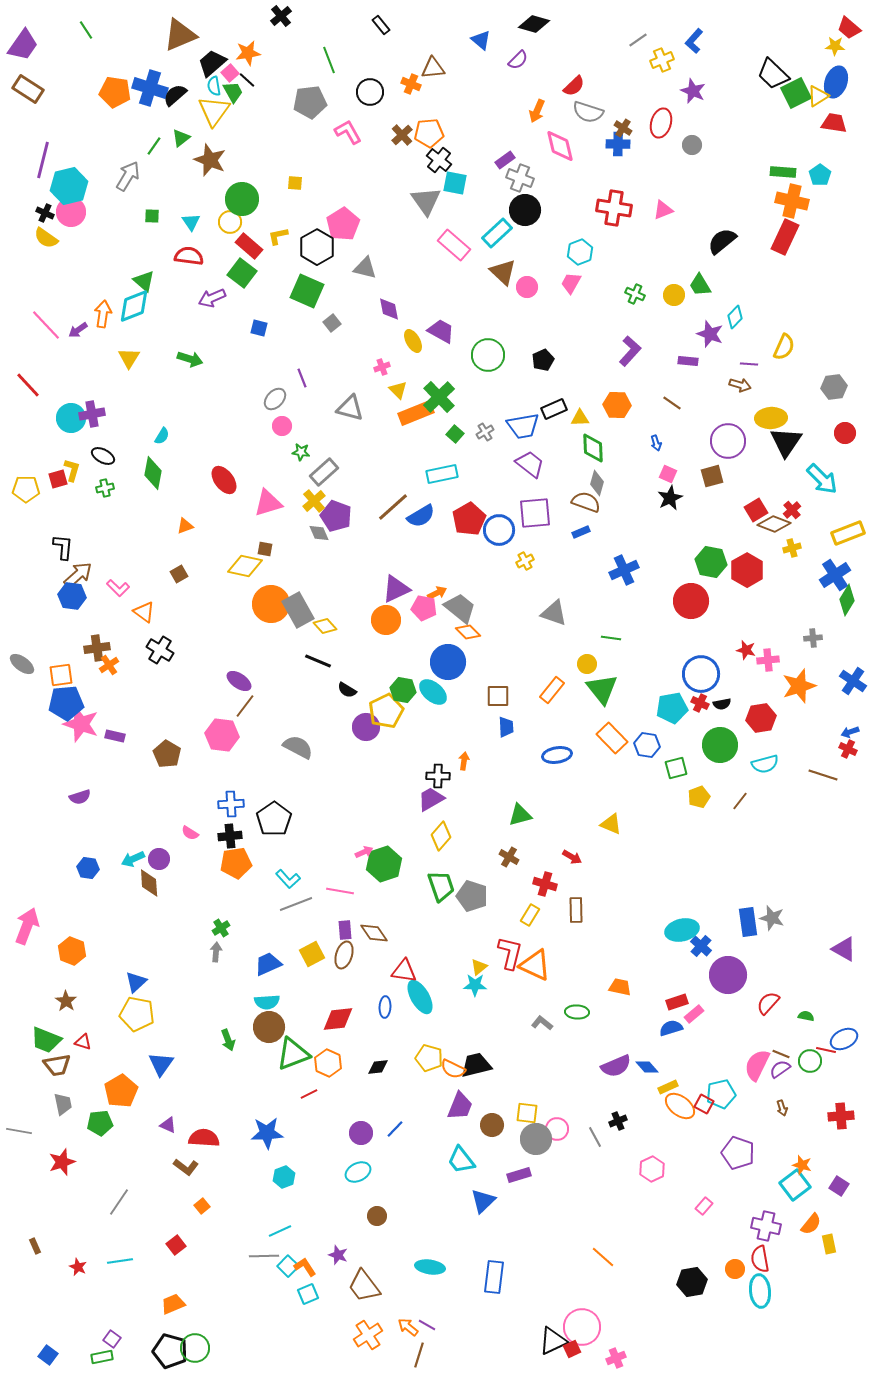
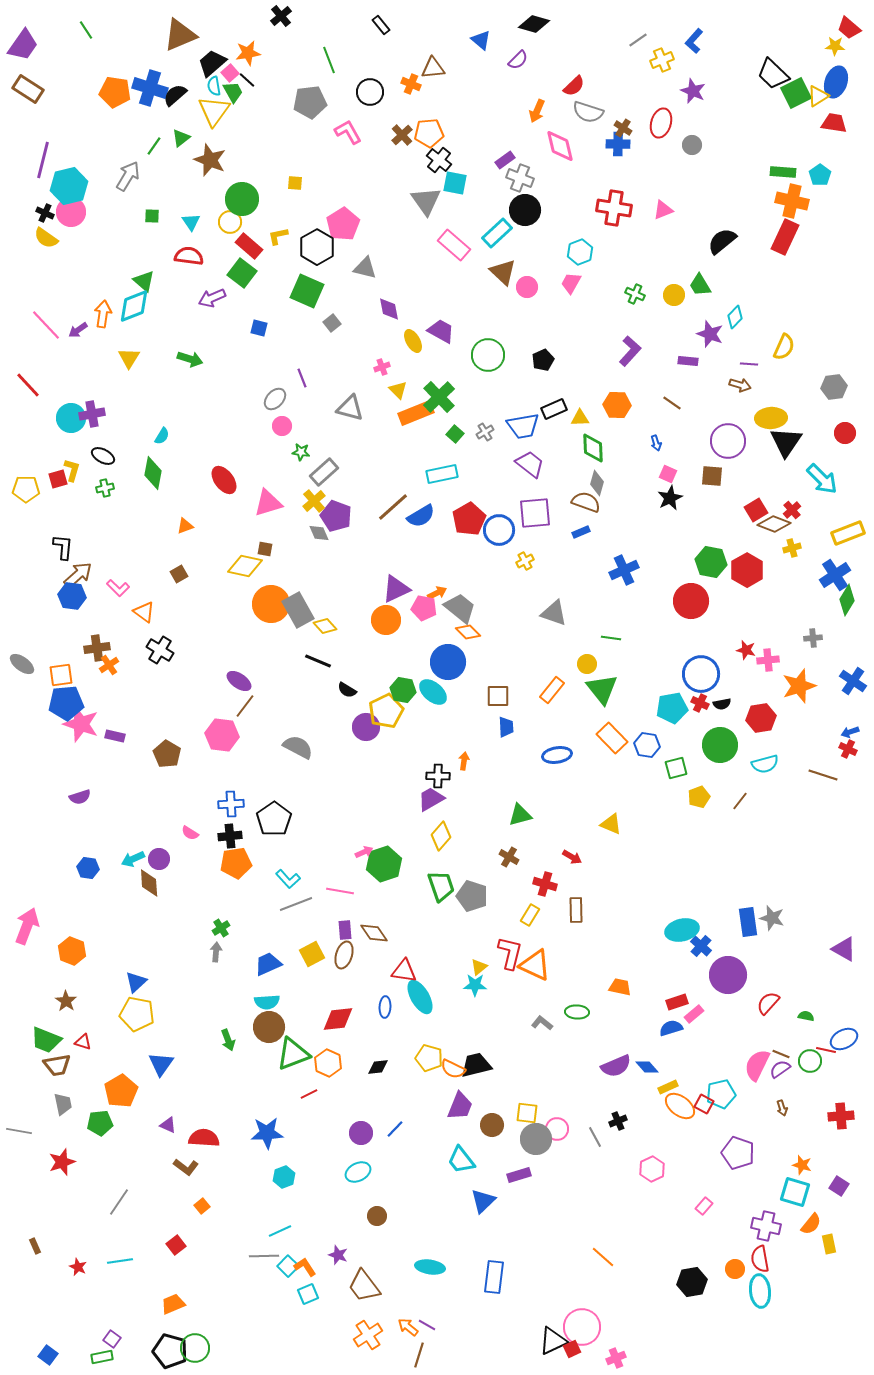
brown square at (712, 476): rotated 20 degrees clockwise
cyan square at (795, 1185): moved 7 px down; rotated 36 degrees counterclockwise
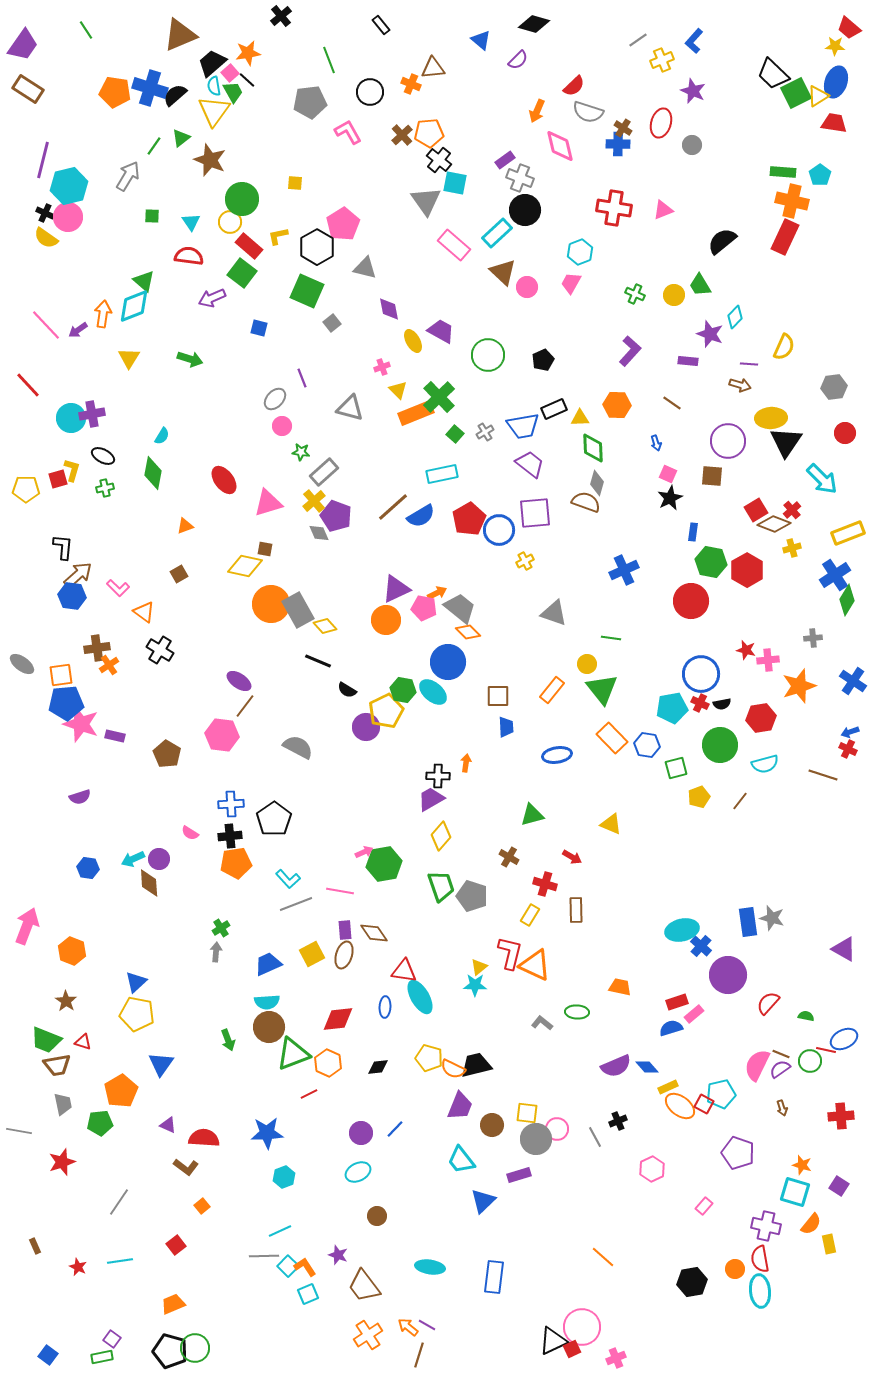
pink circle at (71, 212): moved 3 px left, 5 px down
blue rectangle at (581, 532): moved 112 px right; rotated 60 degrees counterclockwise
orange arrow at (464, 761): moved 2 px right, 2 px down
green triangle at (520, 815): moved 12 px right
green hexagon at (384, 864): rotated 8 degrees clockwise
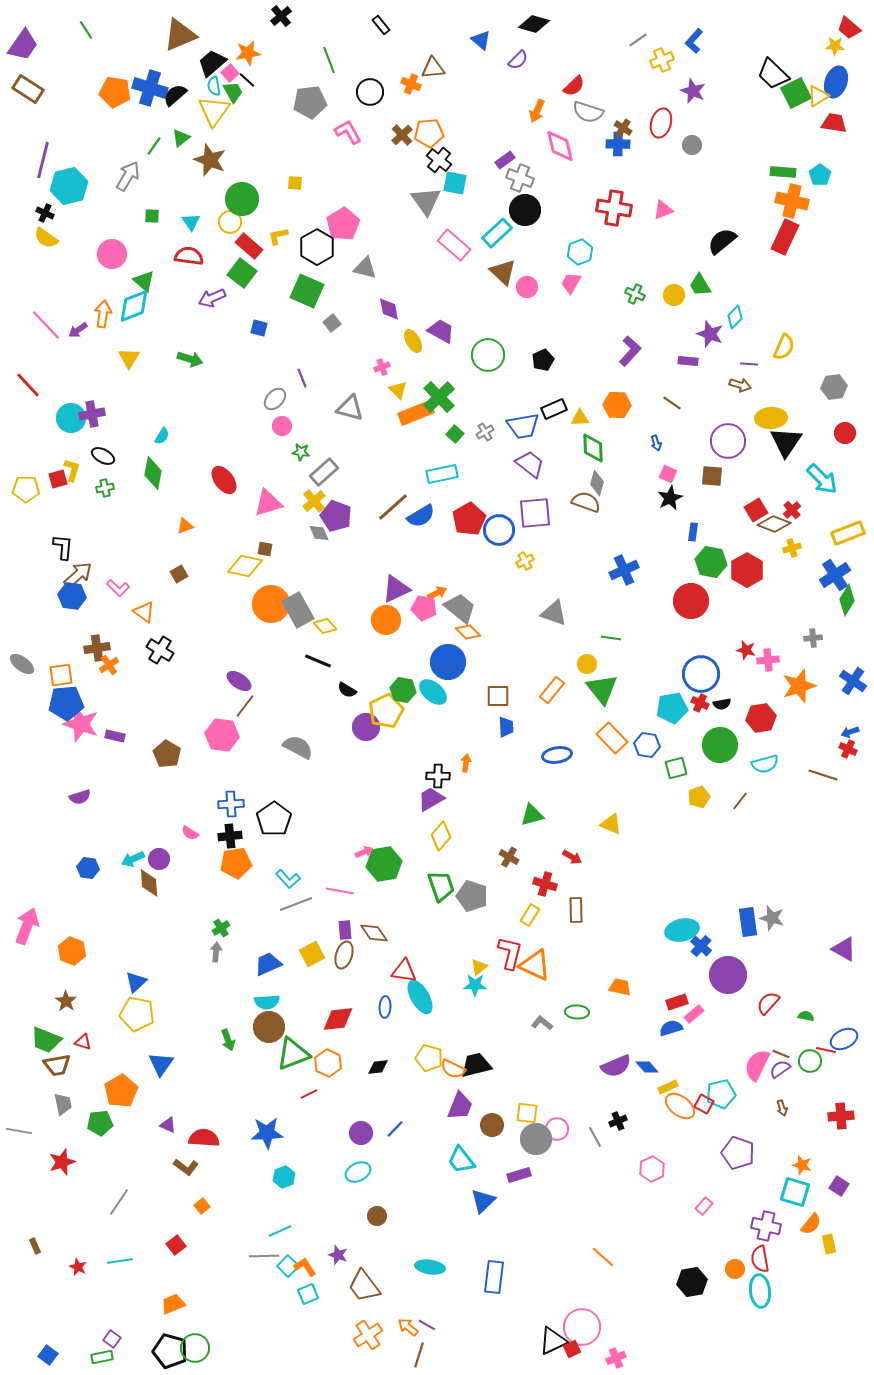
pink circle at (68, 217): moved 44 px right, 37 px down
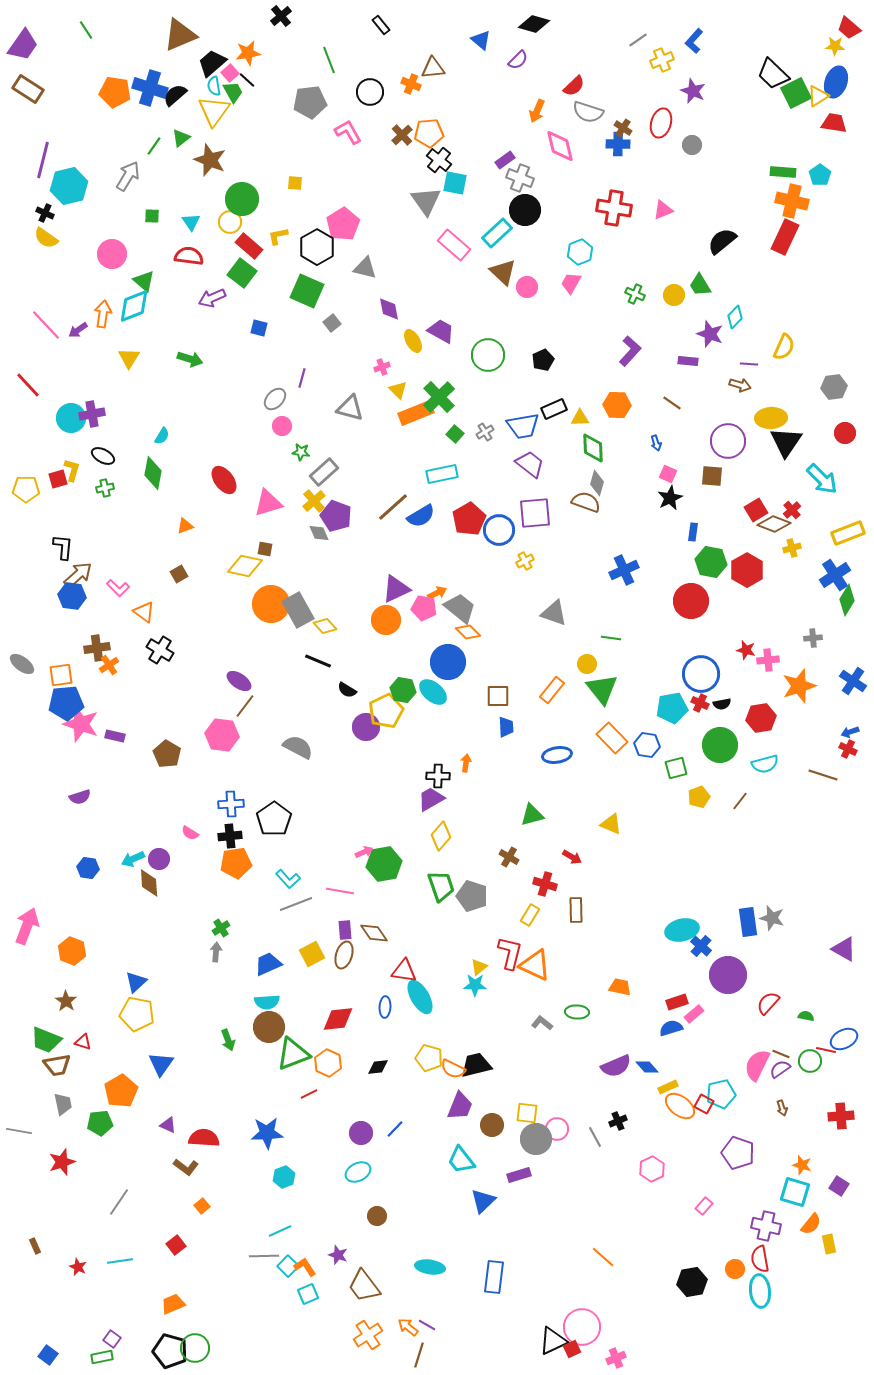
purple line at (302, 378): rotated 36 degrees clockwise
